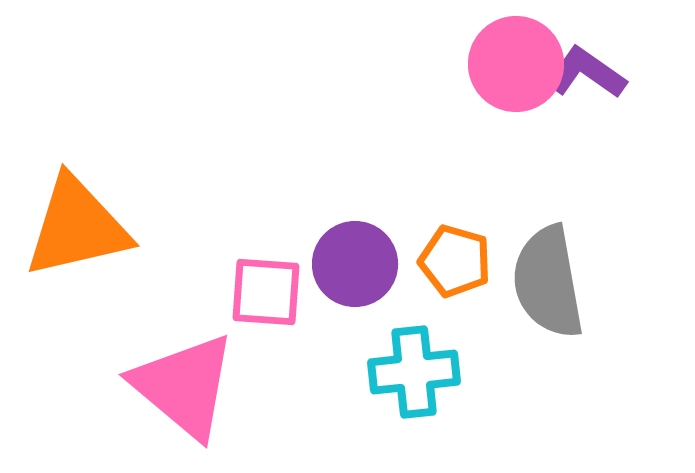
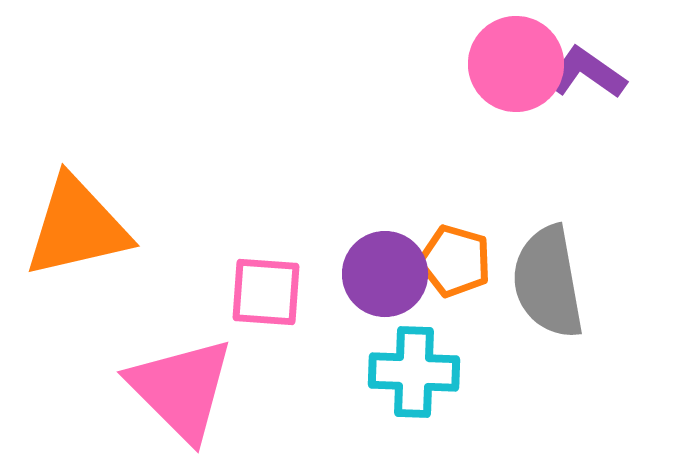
purple circle: moved 30 px right, 10 px down
cyan cross: rotated 8 degrees clockwise
pink triangle: moved 3 px left, 3 px down; rotated 5 degrees clockwise
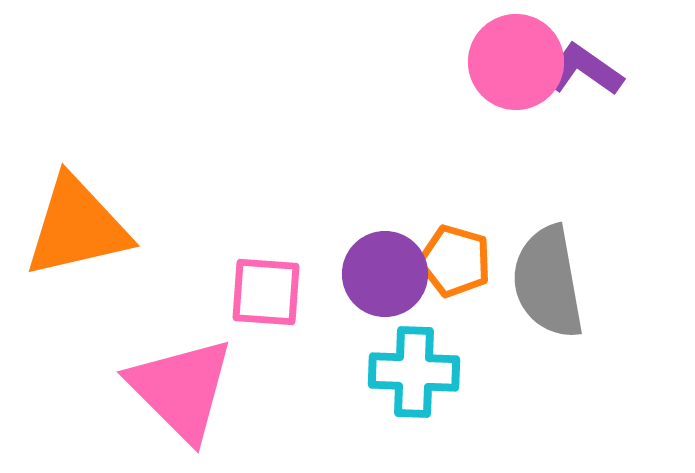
pink circle: moved 2 px up
purple L-shape: moved 3 px left, 3 px up
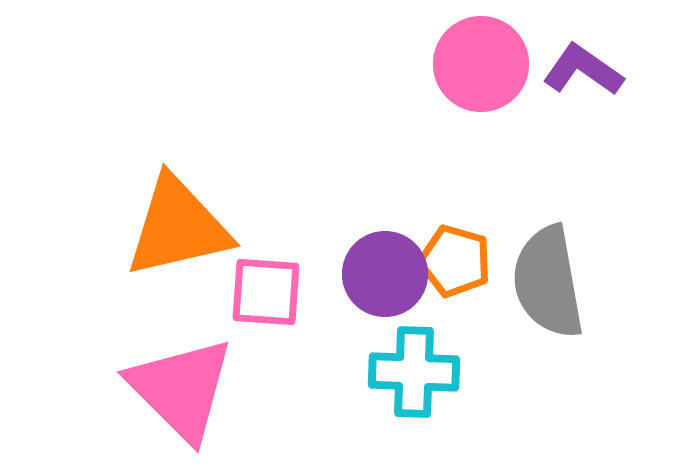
pink circle: moved 35 px left, 2 px down
orange triangle: moved 101 px right
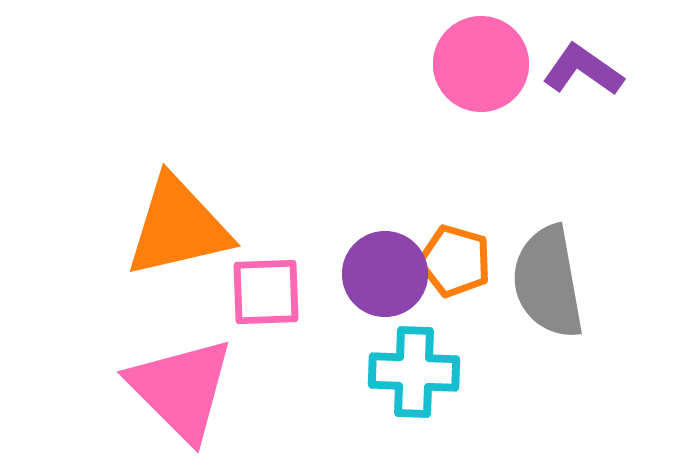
pink square: rotated 6 degrees counterclockwise
